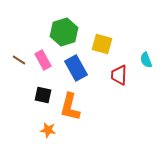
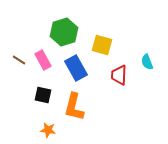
yellow square: moved 1 px down
cyan semicircle: moved 1 px right, 2 px down
orange L-shape: moved 4 px right
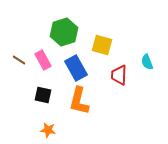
orange L-shape: moved 5 px right, 6 px up
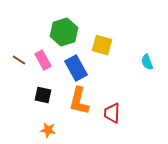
red trapezoid: moved 7 px left, 38 px down
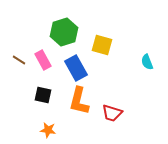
red trapezoid: rotated 75 degrees counterclockwise
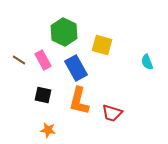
green hexagon: rotated 16 degrees counterclockwise
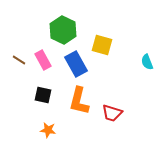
green hexagon: moved 1 px left, 2 px up
blue rectangle: moved 4 px up
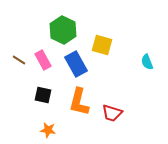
orange L-shape: moved 1 px down
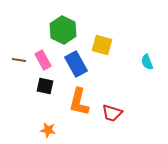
brown line: rotated 24 degrees counterclockwise
black square: moved 2 px right, 9 px up
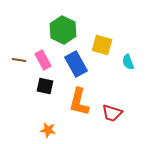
cyan semicircle: moved 19 px left
